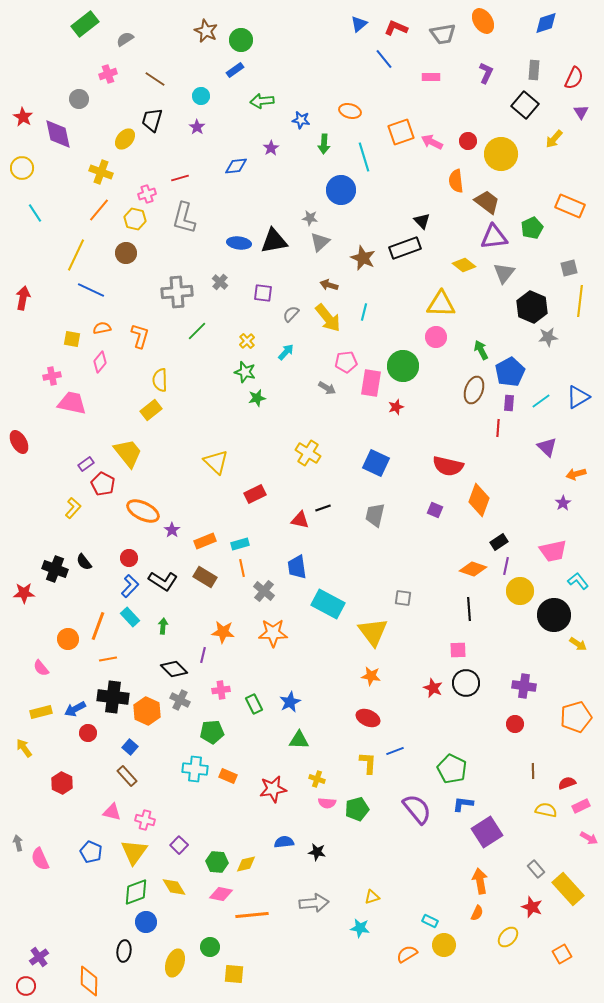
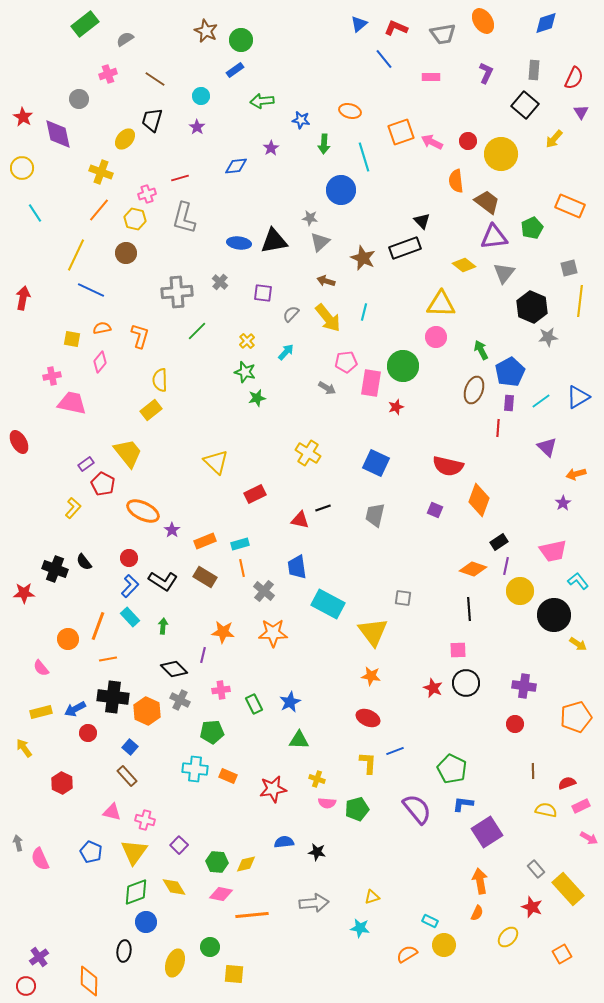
brown arrow at (329, 285): moved 3 px left, 4 px up
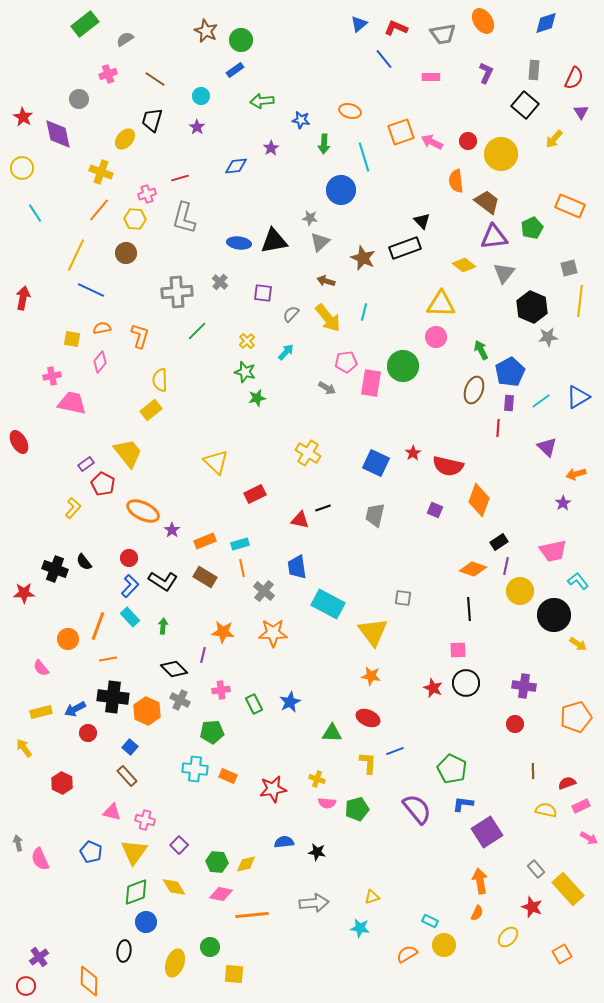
yellow hexagon at (135, 219): rotated 10 degrees counterclockwise
red star at (396, 407): moved 17 px right, 46 px down; rotated 14 degrees counterclockwise
green triangle at (299, 740): moved 33 px right, 7 px up
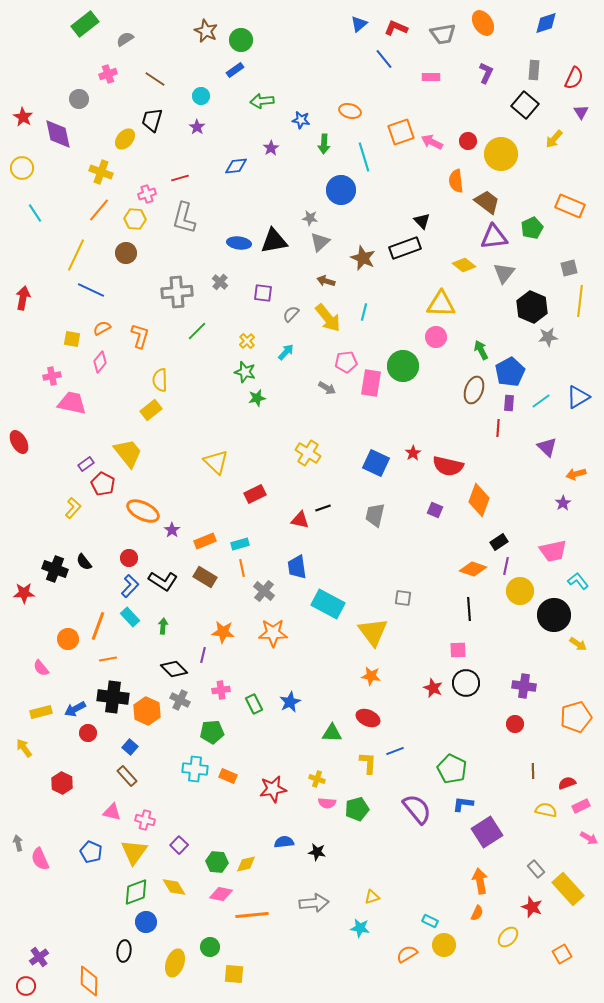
orange ellipse at (483, 21): moved 2 px down
orange semicircle at (102, 328): rotated 18 degrees counterclockwise
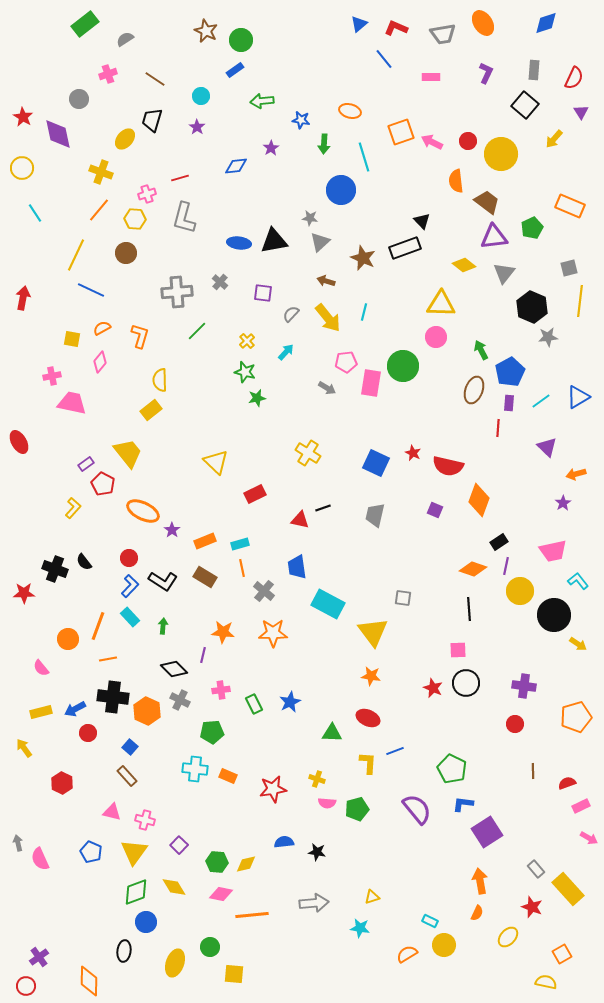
red star at (413, 453): rotated 14 degrees counterclockwise
yellow semicircle at (546, 810): moved 172 px down
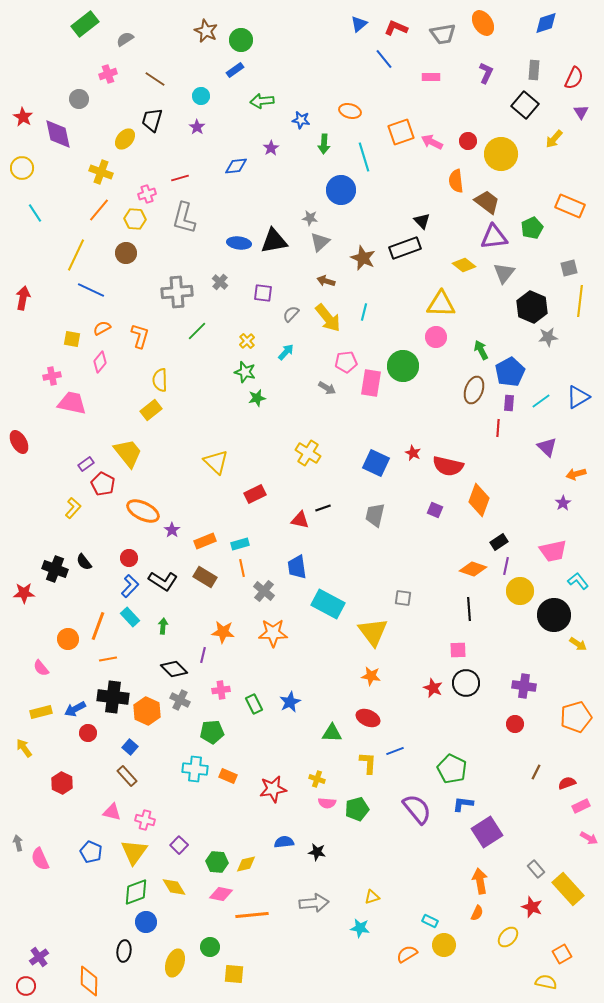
brown line at (533, 771): moved 3 px right, 1 px down; rotated 28 degrees clockwise
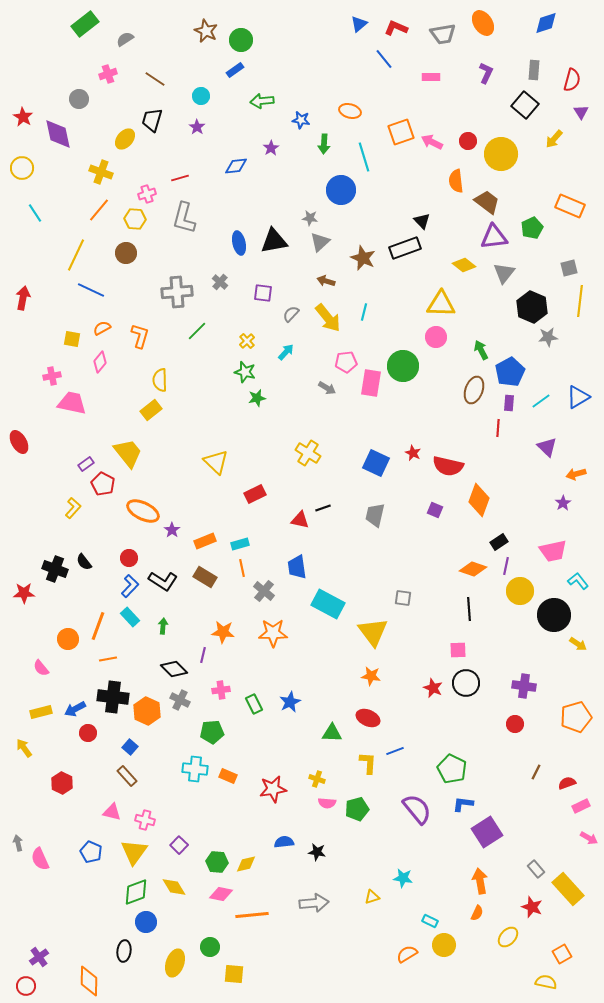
red semicircle at (574, 78): moved 2 px left, 2 px down; rotated 10 degrees counterclockwise
blue ellipse at (239, 243): rotated 70 degrees clockwise
cyan star at (360, 928): moved 43 px right, 50 px up
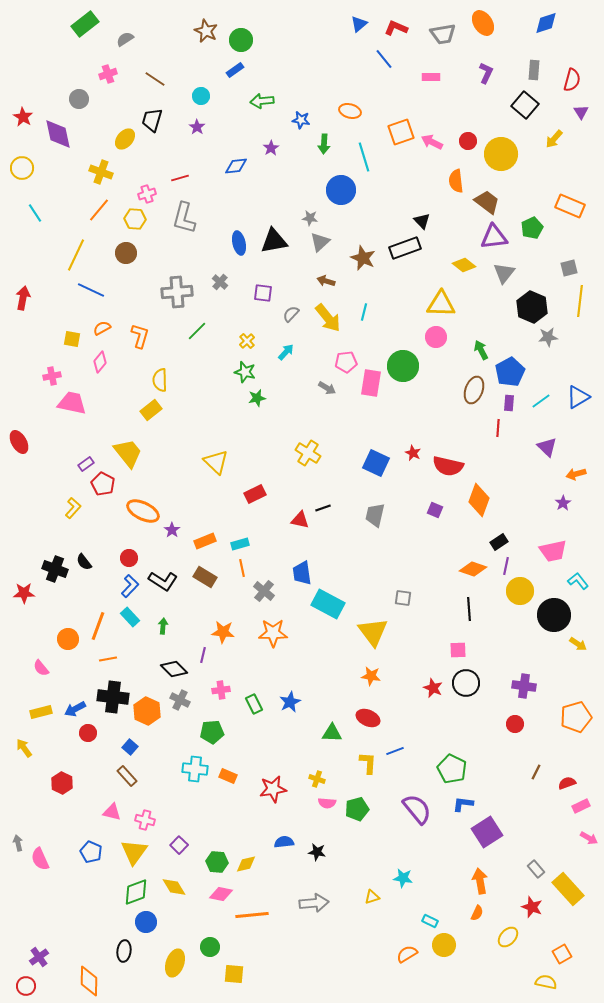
blue trapezoid at (297, 567): moved 5 px right, 6 px down
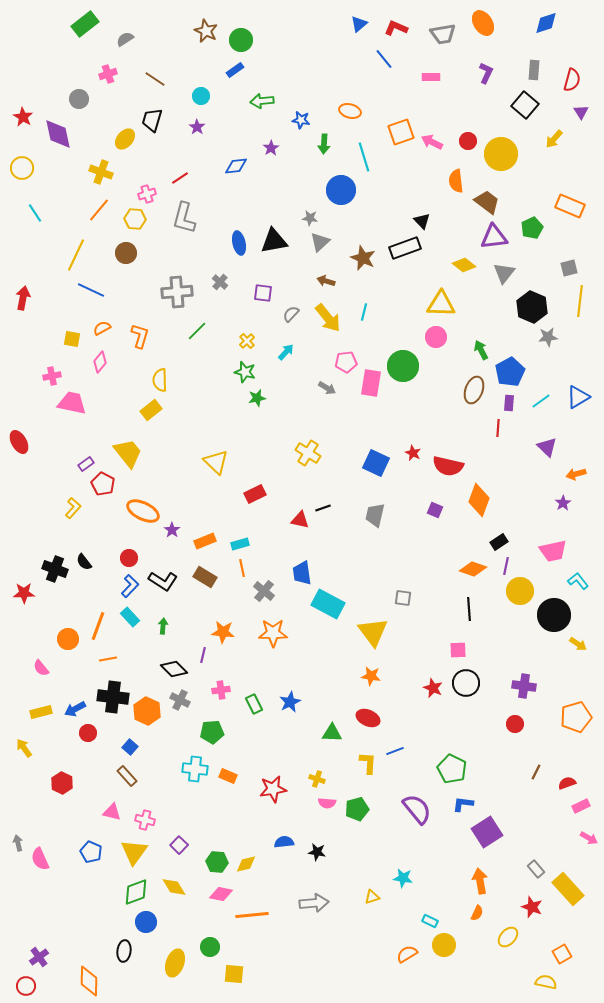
red line at (180, 178): rotated 18 degrees counterclockwise
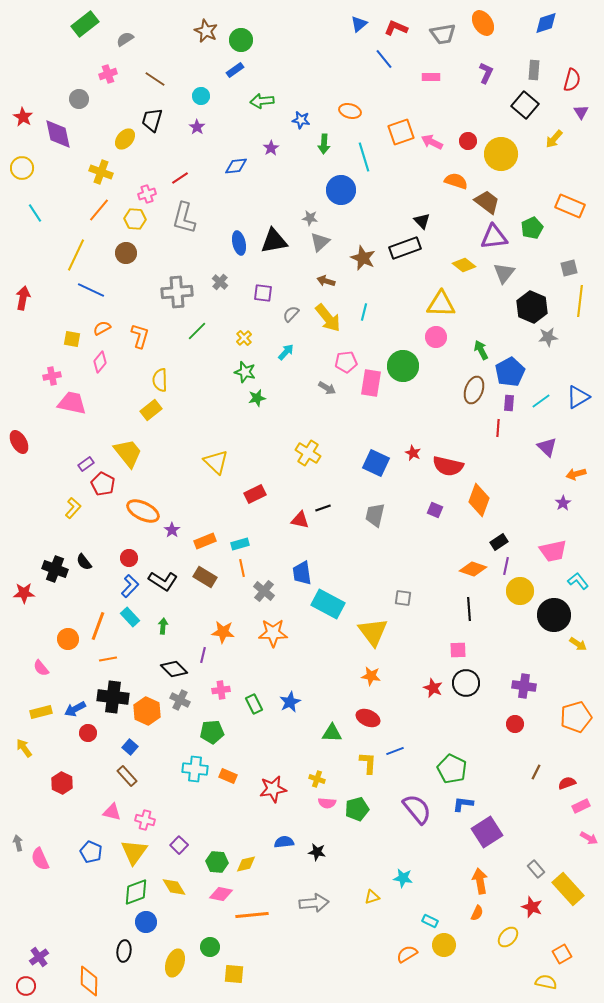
orange semicircle at (456, 181): rotated 115 degrees clockwise
yellow cross at (247, 341): moved 3 px left, 3 px up
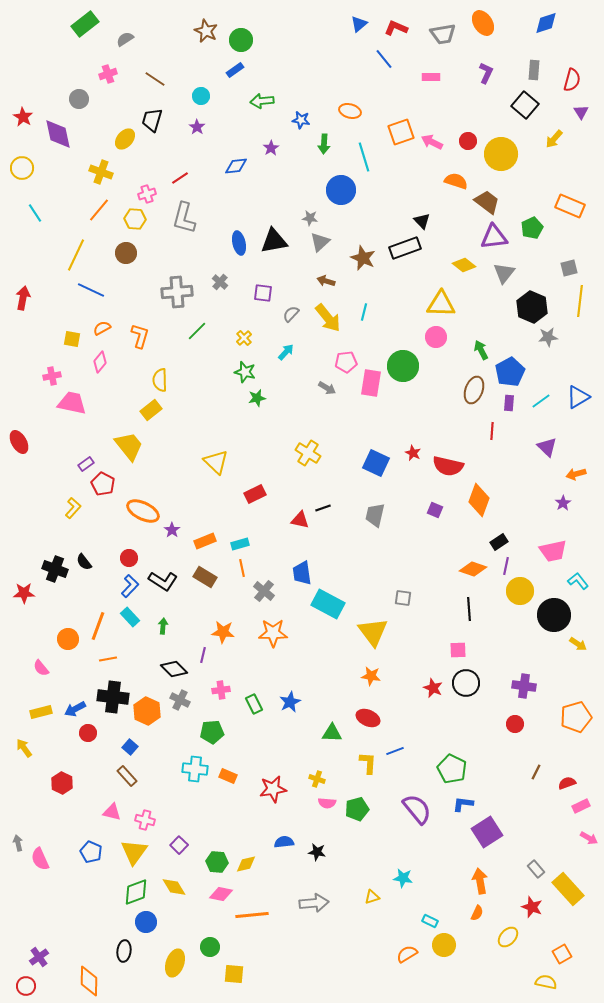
red line at (498, 428): moved 6 px left, 3 px down
yellow trapezoid at (128, 453): moved 1 px right, 7 px up
